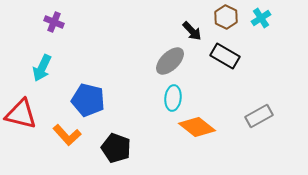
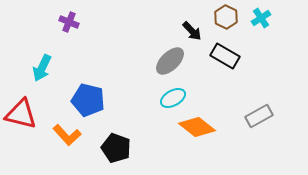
purple cross: moved 15 px right
cyan ellipse: rotated 55 degrees clockwise
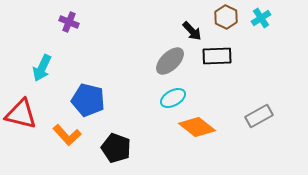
black rectangle: moved 8 px left; rotated 32 degrees counterclockwise
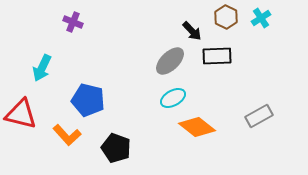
purple cross: moved 4 px right
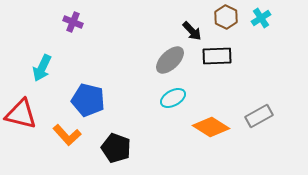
gray ellipse: moved 1 px up
orange diamond: moved 14 px right; rotated 6 degrees counterclockwise
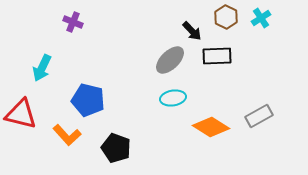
cyan ellipse: rotated 20 degrees clockwise
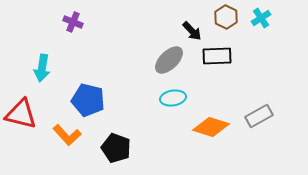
gray ellipse: moved 1 px left
cyan arrow: rotated 16 degrees counterclockwise
orange diamond: rotated 15 degrees counterclockwise
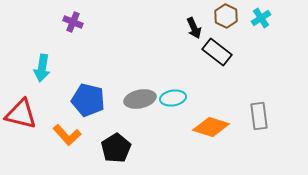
brown hexagon: moved 1 px up
black arrow: moved 2 px right, 3 px up; rotated 20 degrees clockwise
black rectangle: moved 4 px up; rotated 40 degrees clockwise
gray ellipse: moved 29 px left, 39 px down; rotated 32 degrees clockwise
gray rectangle: rotated 68 degrees counterclockwise
black pentagon: rotated 20 degrees clockwise
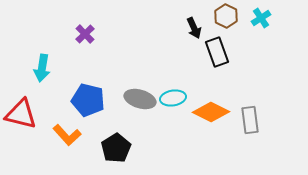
purple cross: moved 12 px right, 12 px down; rotated 24 degrees clockwise
black rectangle: rotated 32 degrees clockwise
gray ellipse: rotated 28 degrees clockwise
gray rectangle: moved 9 px left, 4 px down
orange diamond: moved 15 px up; rotated 9 degrees clockwise
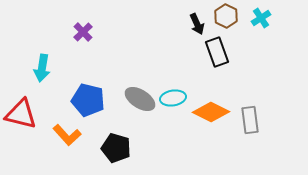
black arrow: moved 3 px right, 4 px up
purple cross: moved 2 px left, 2 px up
gray ellipse: rotated 16 degrees clockwise
black pentagon: rotated 24 degrees counterclockwise
